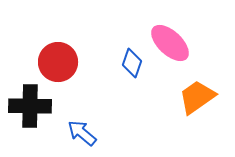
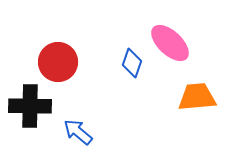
orange trapezoid: rotated 30 degrees clockwise
blue arrow: moved 4 px left, 1 px up
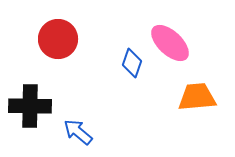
red circle: moved 23 px up
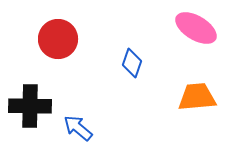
pink ellipse: moved 26 px right, 15 px up; rotated 12 degrees counterclockwise
blue arrow: moved 4 px up
